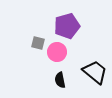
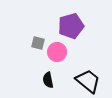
purple pentagon: moved 4 px right
black trapezoid: moved 7 px left, 9 px down
black semicircle: moved 12 px left
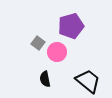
gray square: rotated 24 degrees clockwise
black semicircle: moved 3 px left, 1 px up
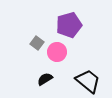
purple pentagon: moved 2 px left, 1 px up
gray square: moved 1 px left
black semicircle: rotated 70 degrees clockwise
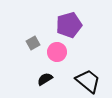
gray square: moved 4 px left; rotated 24 degrees clockwise
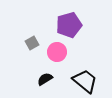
gray square: moved 1 px left
black trapezoid: moved 3 px left
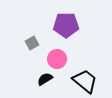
purple pentagon: moved 3 px left; rotated 15 degrees clockwise
pink circle: moved 7 px down
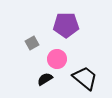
black trapezoid: moved 3 px up
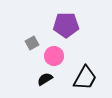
pink circle: moved 3 px left, 3 px up
black trapezoid: rotated 80 degrees clockwise
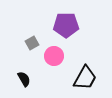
black semicircle: moved 21 px left; rotated 91 degrees clockwise
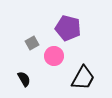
purple pentagon: moved 2 px right, 3 px down; rotated 15 degrees clockwise
black trapezoid: moved 2 px left
